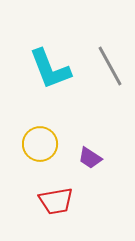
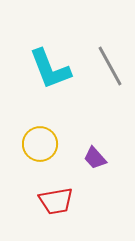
purple trapezoid: moved 5 px right; rotated 15 degrees clockwise
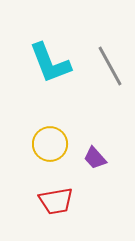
cyan L-shape: moved 6 px up
yellow circle: moved 10 px right
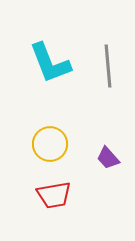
gray line: moved 2 px left; rotated 24 degrees clockwise
purple trapezoid: moved 13 px right
red trapezoid: moved 2 px left, 6 px up
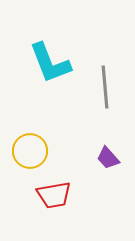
gray line: moved 3 px left, 21 px down
yellow circle: moved 20 px left, 7 px down
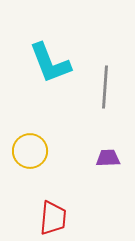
gray line: rotated 9 degrees clockwise
purple trapezoid: rotated 130 degrees clockwise
red trapezoid: moved 1 px left, 23 px down; rotated 75 degrees counterclockwise
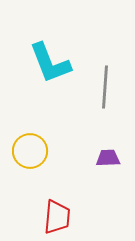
red trapezoid: moved 4 px right, 1 px up
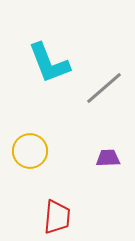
cyan L-shape: moved 1 px left
gray line: moved 1 px left, 1 px down; rotated 45 degrees clockwise
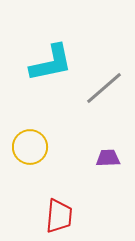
cyan L-shape: moved 2 px right; rotated 81 degrees counterclockwise
yellow circle: moved 4 px up
red trapezoid: moved 2 px right, 1 px up
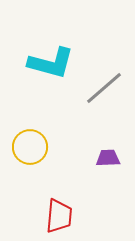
cyan L-shape: rotated 27 degrees clockwise
